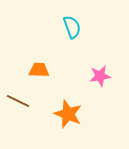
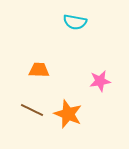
cyan semicircle: moved 3 px right, 5 px up; rotated 120 degrees clockwise
pink star: moved 5 px down
brown line: moved 14 px right, 9 px down
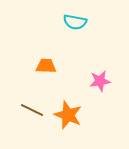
orange trapezoid: moved 7 px right, 4 px up
orange star: moved 1 px down
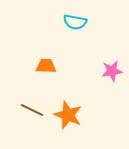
pink star: moved 12 px right, 10 px up
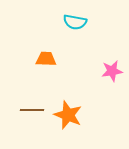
orange trapezoid: moved 7 px up
brown line: rotated 25 degrees counterclockwise
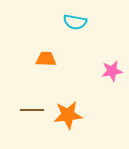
orange star: rotated 28 degrees counterclockwise
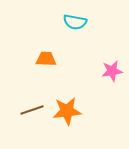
brown line: rotated 20 degrees counterclockwise
orange star: moved 1 px left, 4 px up
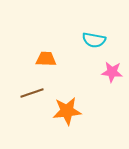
cyan semicircle: moved 19 px right, 18 px down
pink star: moved 1 px down; rotated 15 degrees clockwise
brown line: moved 17 px up
